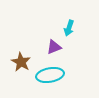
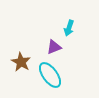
cyan ellipse: rotated 64 degrees clockwise
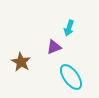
cyan ellipse: moved 21 px right, 2 px down
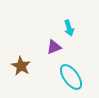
cyan arrow: rotated 35 degrees counterclockwise
brown star: moved 4 px down
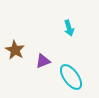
purple triangle: moved 11 px left, 14 px down
brown star: moved 6 px left, 16 px up
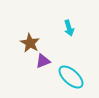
brown star: moved 15 px right, 7 px up
cyan ellipse: rotated 12 degrees counterclockwise
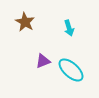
brown star: moved 5 px left, 21 px up
cyan ellipse: moved 7 px up
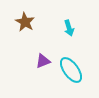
cyan ellipse: rotated 12 degrees clockwise
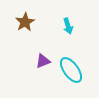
brown star: rotated 12 degrees clockwise
cyan arrow: moved 1 px left, 2 px up
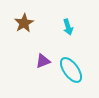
brown star: moved 1 px left, 1 px down
cyan arrow: moved 1 px down
